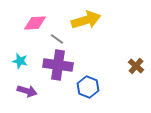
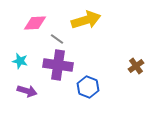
brown cross: rotated 14 degrees clockwise
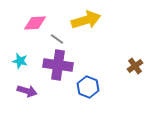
brown cross: moved 1 px left
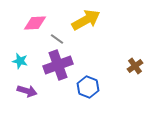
yellow arrow: rotated 12 degrees counterclockwise
purple cross: rotated 28 degrees counterclockwise
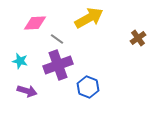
yellow arrow: moved 3 px right, 2 px up
brown cross: moved 3 px right, 28 px up
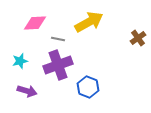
yellow arrow: moved 4 px down
gray line: moved 1 px right; rotated 24 degrees counterclockwise
cyan star: rotated 28 degrees counterclockwise
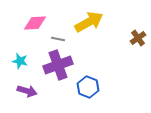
cyan star: rotated 28 degrees clockwise
